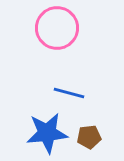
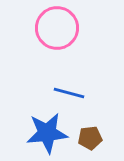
brown pentagon: moved 1 px right, 1 px down
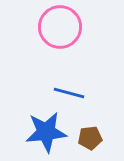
pink circle: moved 3 px right, 1 px up
blue star: moved 1 px left, 1 px up
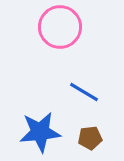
blue line: moved 15 px right, 1 px up; rotated 16 degrees clockwise
blue star: moved 6 px left
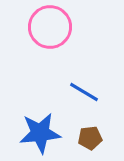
pink circle: moved 10 px left
blue star: moved 1 px down
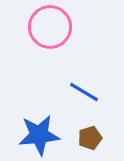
blue star: moved 1 px left, 2 px down
brown pentagon: rotated 10 degrees counterclockwise
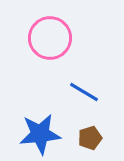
pink circle: moved 11 px down
blue star: moved 1 px right, 1 px up
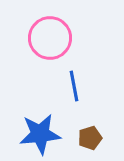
blue line: moved 10 px left, 6 px up; rotated 48 degrees clockwise
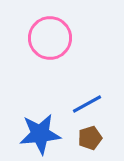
blue line: moved 13 px right, 18 px down; rotated 72 degrees clockwise
